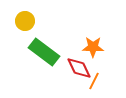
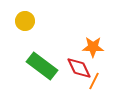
green rectangle: moved 2 px left, 14 px down
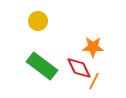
yellow circle: moved 13 px right
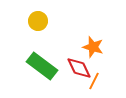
orange star: rotated 15 degrees clockwise
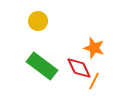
orange star: moved 1 px right, 1 px down
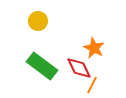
orange star: rotated 10 degrees clockwise
orange line: moved 2 px left, 4 px down
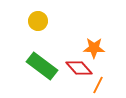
orange star: rotated 25 degrees counterclockwise
red diamond: rotated 16 degrees counterclockwise
orange line: moved 6 px right
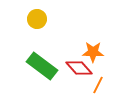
yellow circle: moved 1 px left, 2 px up
orange star: moved 1 px left, 4 px down
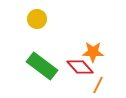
red diamond: moved 1 px right, 1 px up
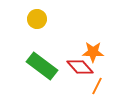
orange line: moved 1 px left, 1 px down
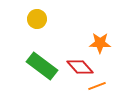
orange star: moved 7 px right, 9 px up
orange line: rotated 42 degrees clockwise
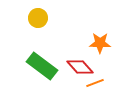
yellow circle: moved 1 px right, 1 px up
orange line: moved 2 px left, 3 px up
